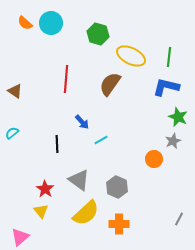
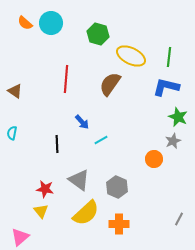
cyan semicircle: rotated 40 degrees counterclockwise
red star: rotated 24 degrees counterclockwise
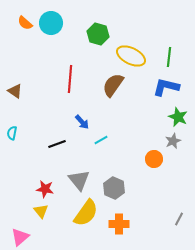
red line: moved 4 px right
brown semicircle: moved 3 px right, 1 px down
black line: rotated 72 degrees clockwise
gray triangle: rotated 15 degrees clockwise
gray hexagon: moved 3 px left, 1 px down
yellow semicircle: rotated 12 degrees counterclockwise
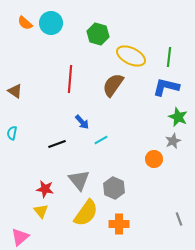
gray line: rotated 48 degrees counterclockwise
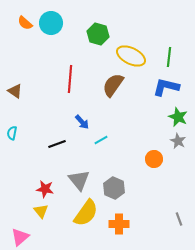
gray star: moved 5 px right; rotated 21 degrees counterclockwise
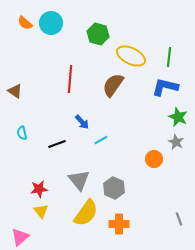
blue L-shape: moved 1 px left
cyan semicircle: moved 10 px right; rotated 24 degrees counterclockwise
gray star: moved 2 px left, 1 px down
red star: moved 6 px left; rotated 18 degrees counterclockwise
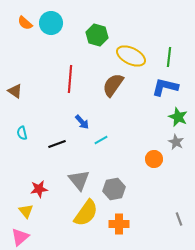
green hexagon: moved 1 px left, 1 px down
gray hexagon: moved 1 px down; rotated 25 degrees clockwise
yellow triangle: moved 15 px left
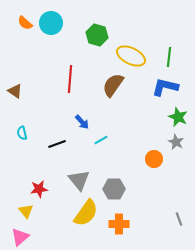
gray hexagon: rotated 10 degrees clockwise
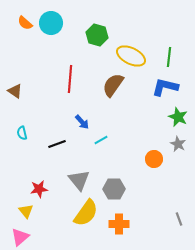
gray star: moved 2 px right, 2 px down
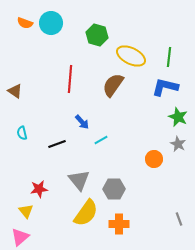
orange semicircle: rotated 21 degrees counterclockwise
